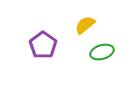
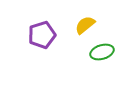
purple pentagon: moved 1 px left, 10 px up; rotated 20 degrees clockwise
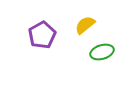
purple pentagon: rotated 12 degrees counterclockwise
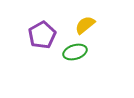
green ellipse: moved 27 px left
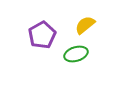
green ellipse: moved 1 px right, 2 px down
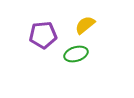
purple pentagon: moved 1 px right; rotated 24 degrees clockwise
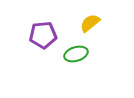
yellow semicircle: moved 5 px right, 2 px up
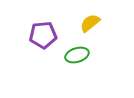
green ellipse: moved 1 px right, 1 px down
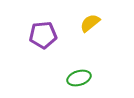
green ellipse: moved 2 px right, 23 px down
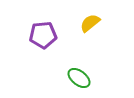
green ellipse: rotated 55 degrees clockwise
